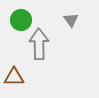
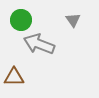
gray triangle: moved 2 px right
gray arrow: rotated 68 degrees counterclockwise
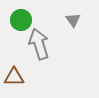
gray arrow: rotated 52 degrees clockwise
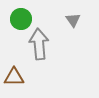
green circle: moved 1 px up
gray arrow: rotated 12 degrees clockwise
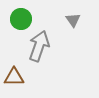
gray arrow: moved 2 px down; rotated 24 degrees clockwise
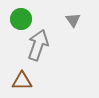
gray arrow: moved 1 px left, 1 px up
brown triangle: moved 8 px right, 4 px down
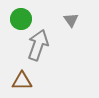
gray triangle: moved 2 px left
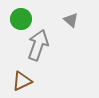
gray triangle: rotated 14 degrees counterclockwise
brown triangle: rotated 25 degrees counterclockwise
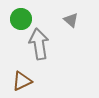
gray arrow: moved 1 px right, 1 px up; rotated 28 degrees counterclockwise
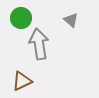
green circle: moved 1 px up
